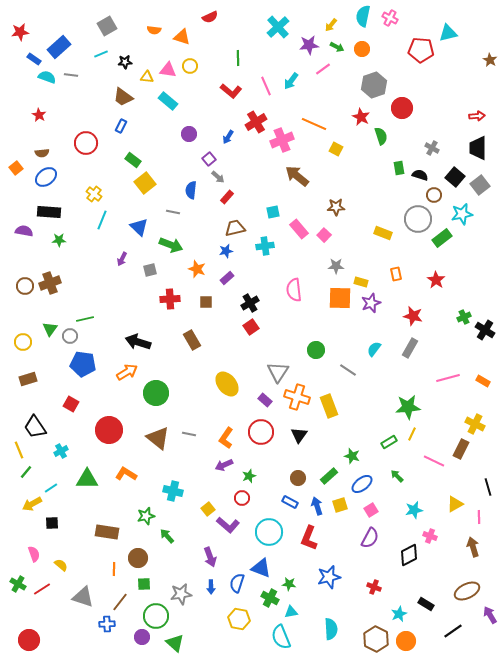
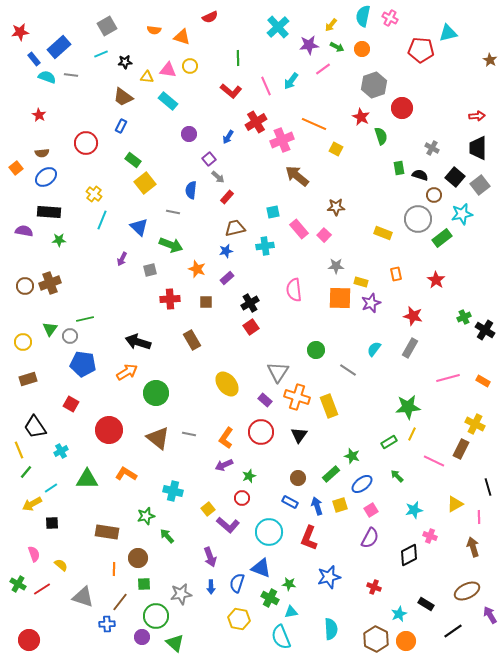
blue rectangle at (34, 59): rotated 16 degrees clockwise
green rectangle at (329, 476): moved 2 px right, 2 px up
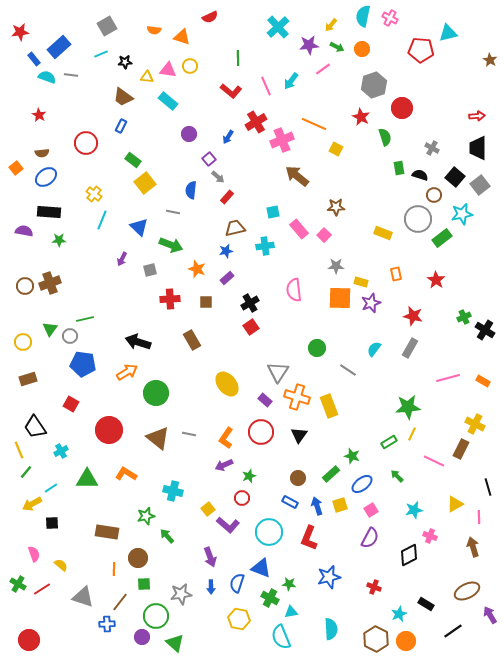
green semicircle at (381, 136): moved 4 px right, 1 px down
green circle at (316, 350): moved 1 px right, 2 px up
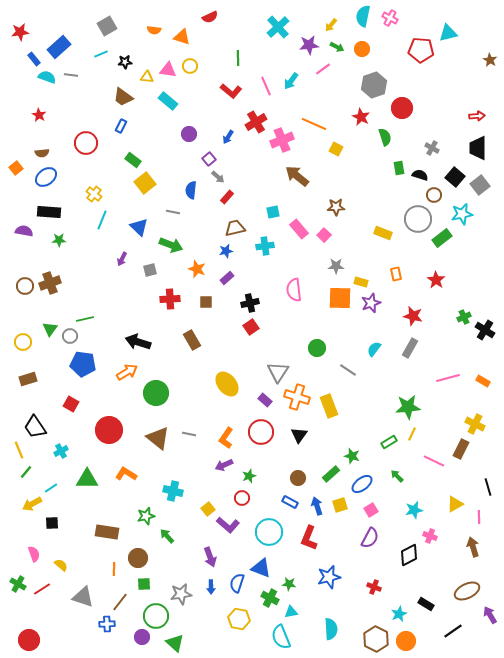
black cross at (250, 303): rotated 18 degrees clockwise
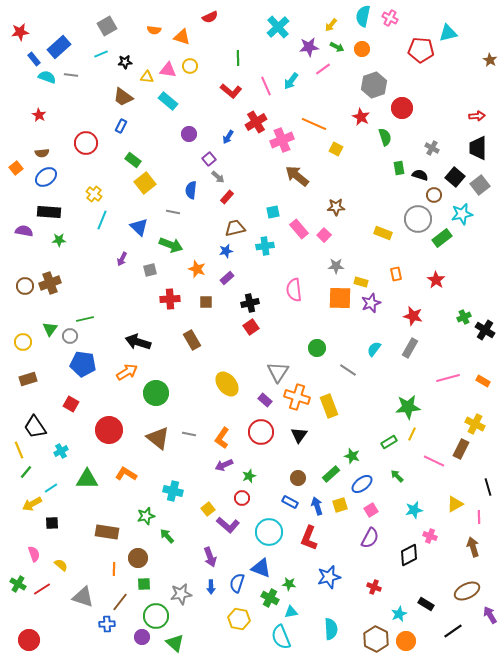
purple star at (309, 45): moved 2 px down
orange L-shape at (226, 438): moved 4 px left
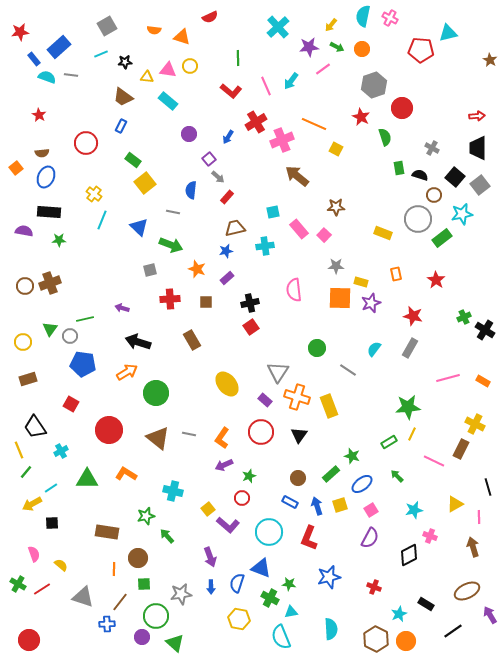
blue ellipse at (46, 177): rotated 30 degrees counterclockwise
purple arrow at (122, 259): moved 49 px down; rotated 80 degrees clockwise
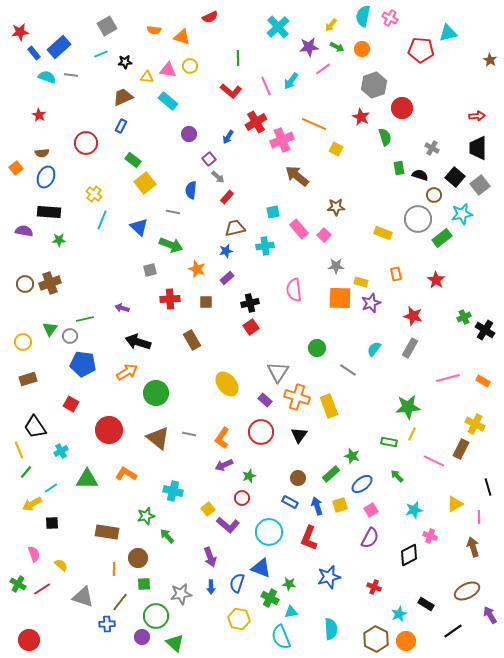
blue rectangle at (34, 59): moved 6 px up
brown trapezoid at (123, 97): rotated 120 degrees clockwise
brown circle at (25, 286): moved 2 px up
green rectangle at (389, 442): rotated 42 degrees clockwise
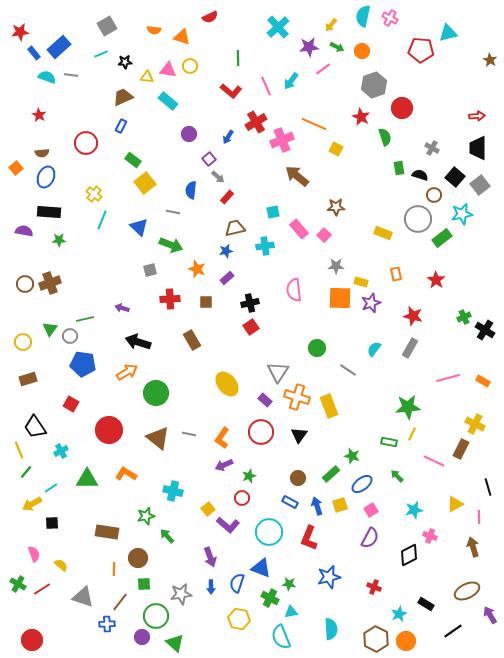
orange circle at (362, 49): moved 2 px down
red circle at (29, 640): moved 3 px right
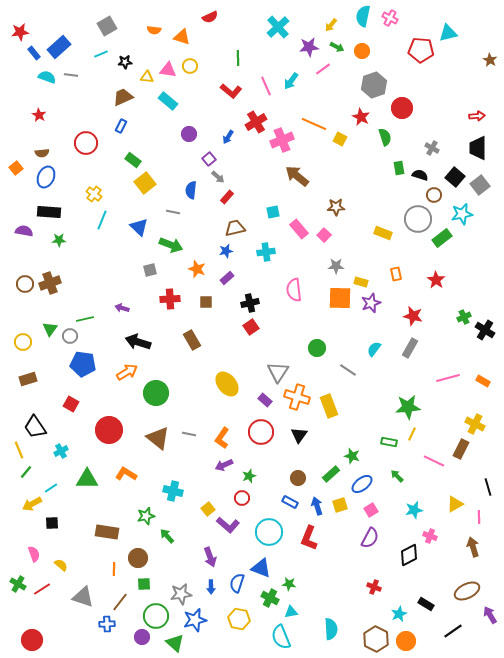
yellow square at (336, 149): moved 4 px right, 10 px up
cyan cross at (265, 246): moved 1 px right, 6 px down
blue star at (329, 577): moved 134 px left, 43 px down
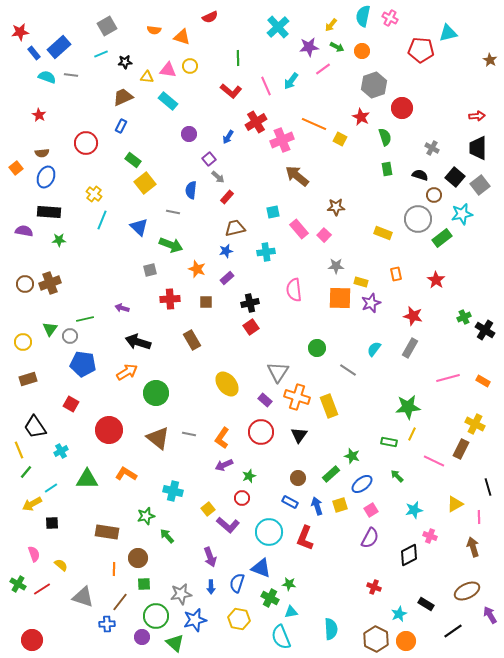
green rectangle at (399, 168): moved 12 px left, 1 px down
red L-shape at (309, 538): moved 4 px left
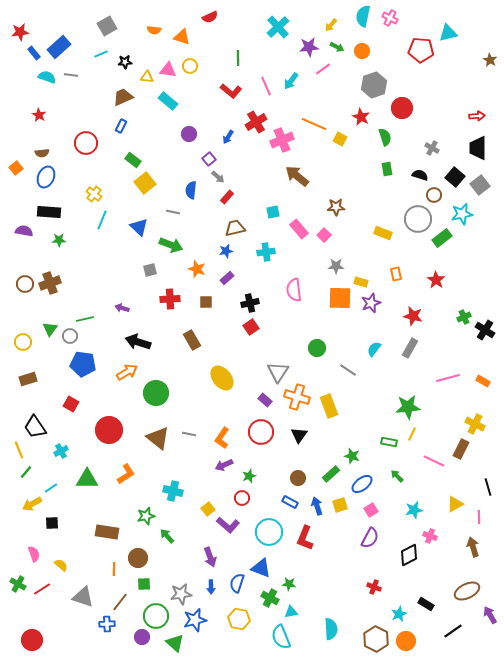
yellow ellipse at (227, 384): moved 5 px left, 6 px up
orange L-shape at (126, 474): rotated 115 degrees clockwise
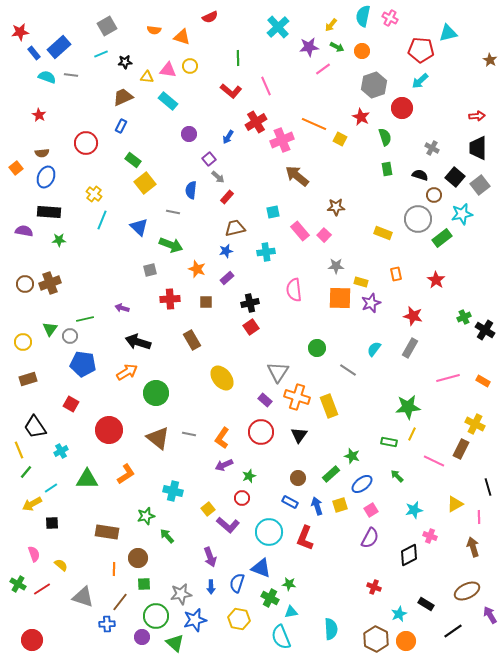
cyan arrow at (291, 81): moved 129 px right; rotated 12 degrees clockwise
pink rectangle at (299, 229): moved 1 px right, 2 px down
